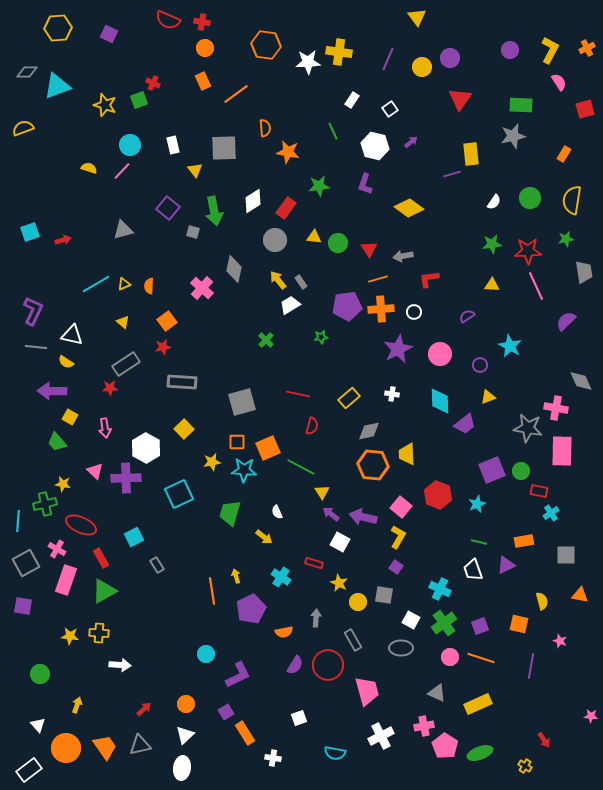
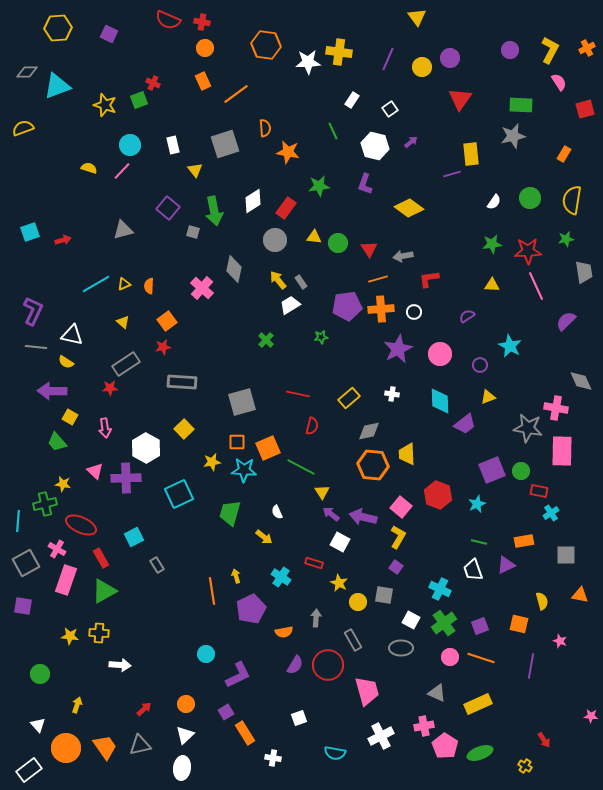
gray square at (224, 148): moved 1 px right, 4 px up; rotated 16 degrees counterclockwise
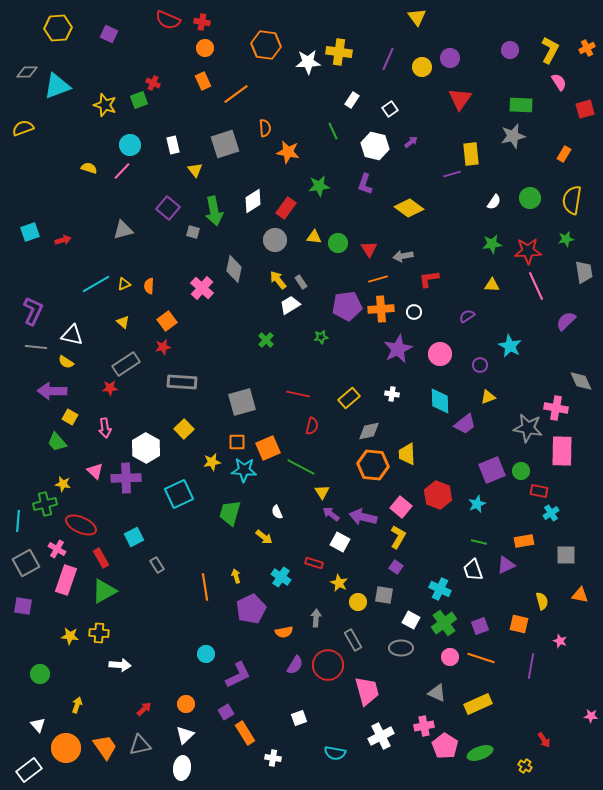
orange line at (212, 591): moved 7 px left, 4 px up
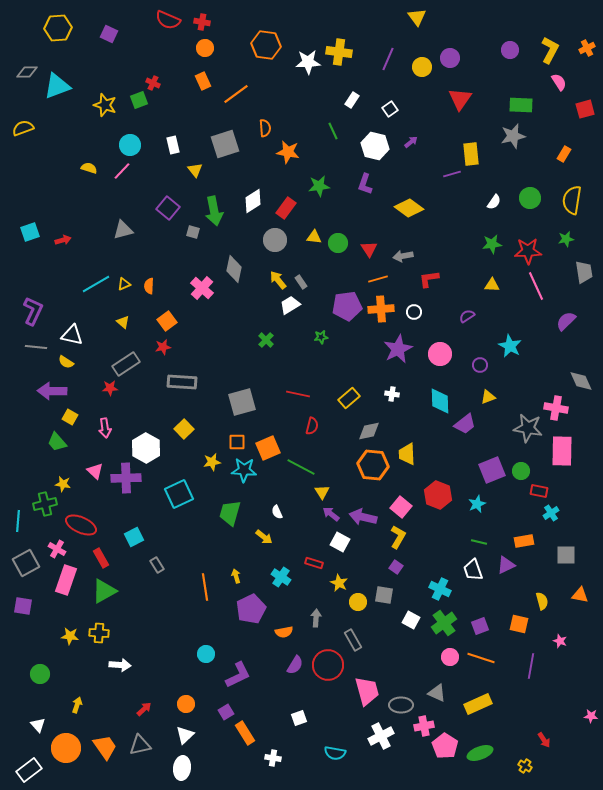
gray ellipse at (401, 648): moved 57 px down
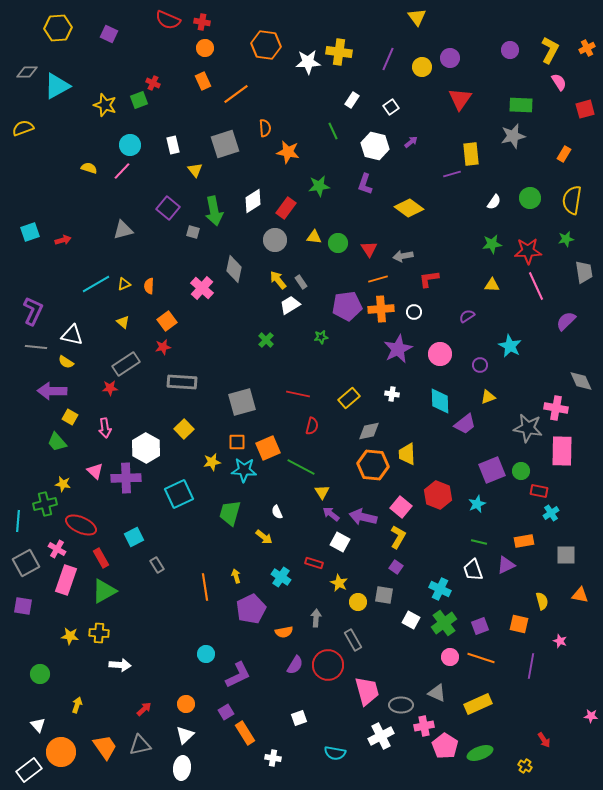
cyan triangle at (57, 86): rotated 8 degrees counterclockwise
white square at (390, 109): moved 1 px right, 2 px up
orange circle at (66, 748): moved 5 px left, 4 px down
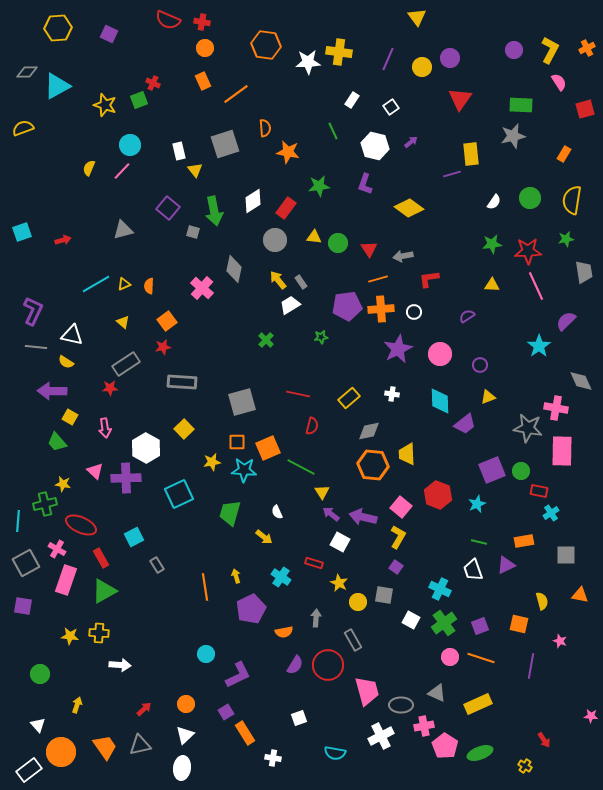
purple circle at (510, 50): moved 4 px right
white rectangle at (173, 145): moved 6 px right, 6 px down
yellow semicircle at (89, 168): rotated 84 degrees counterclockwise
cyan square at (30, 232): moved 8 px left
cyan star at (510, 346): moved 29 px right; rotated 10 degrees clockwise
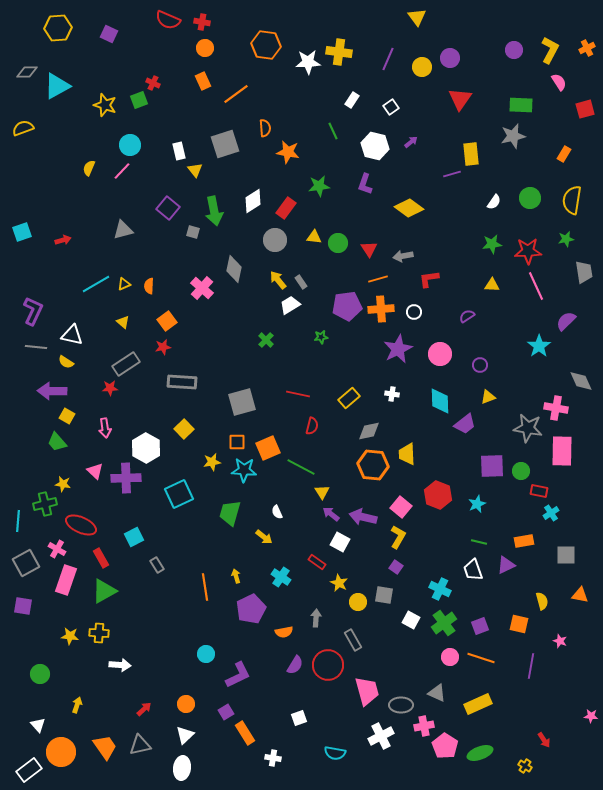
yellow square at (70, 417): moved 3 px left, 1 px up
purple square at (492, 470): moved 4 px up; rotated 20 degrees clockwise
red rectangle at (314, 563): moved 3 px right, 1 px up; rotated 18 degrees clockwise
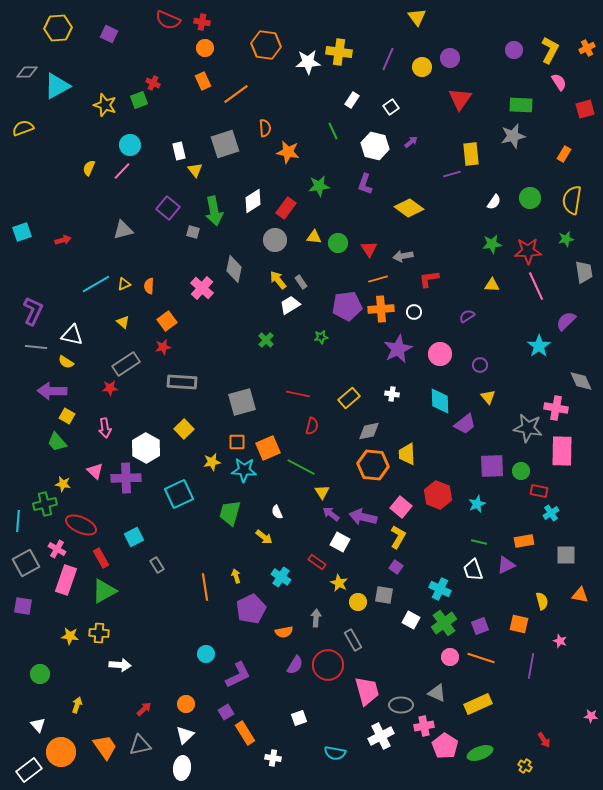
yellow triangle at (488, 397): rotated 49 degrees counterclockwise
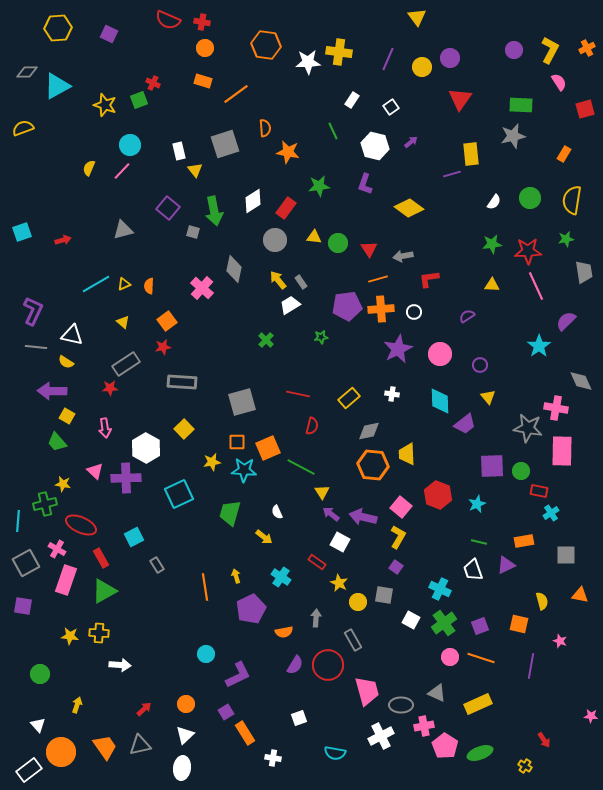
orange rectangle at (203, 81): rotated 48 degrees counterclockwise
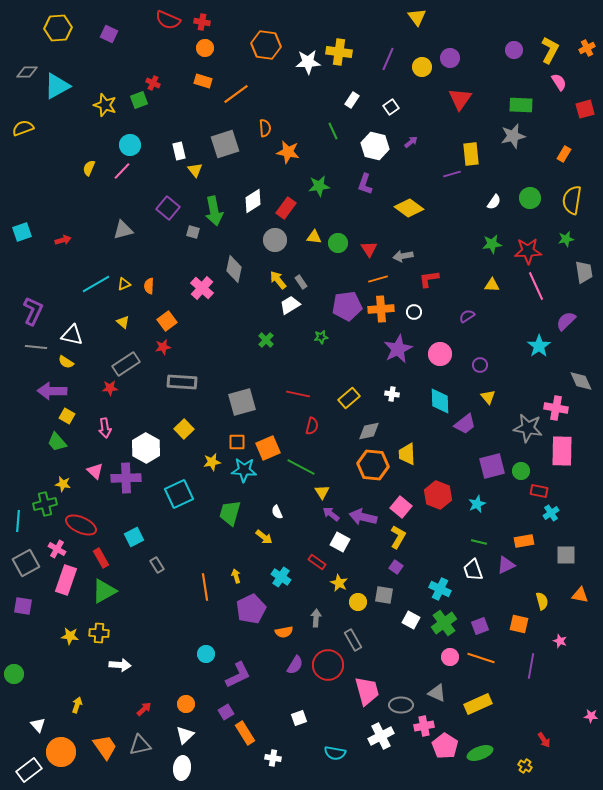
purple square at (492, 466): rotated 12 degrees counterclockwise
green circle at (40, 674): moved 26 px left
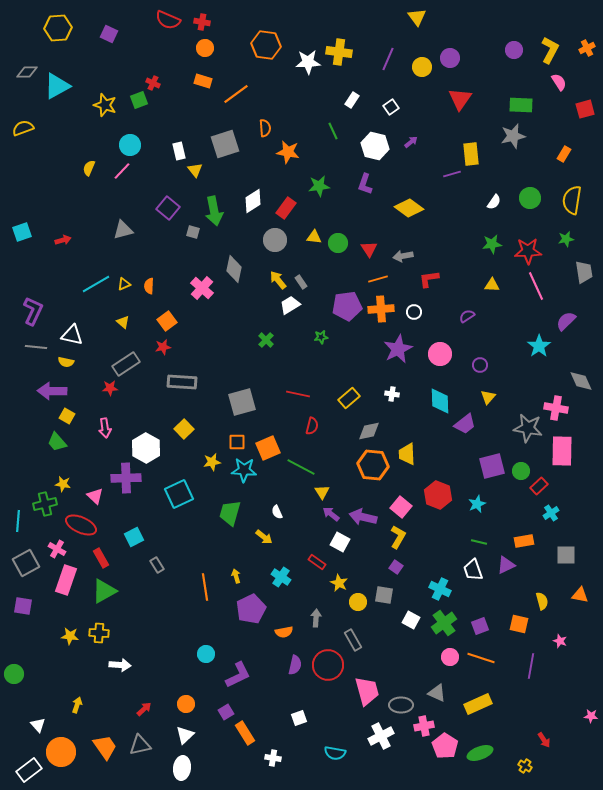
yellow semicircle at (66, 362): rotated 21 degrees counterclockwise
yellow triangle at (488, 397): rotated 21 degrees clockwise
pink triangle at (95, 471): moved 25 px down
red rectangle at (539, 491): moved 5 px up; rotated 54 degrees counterclockwise
purple semicircle at (295, 665): rotated 18 degrees counterclockwise
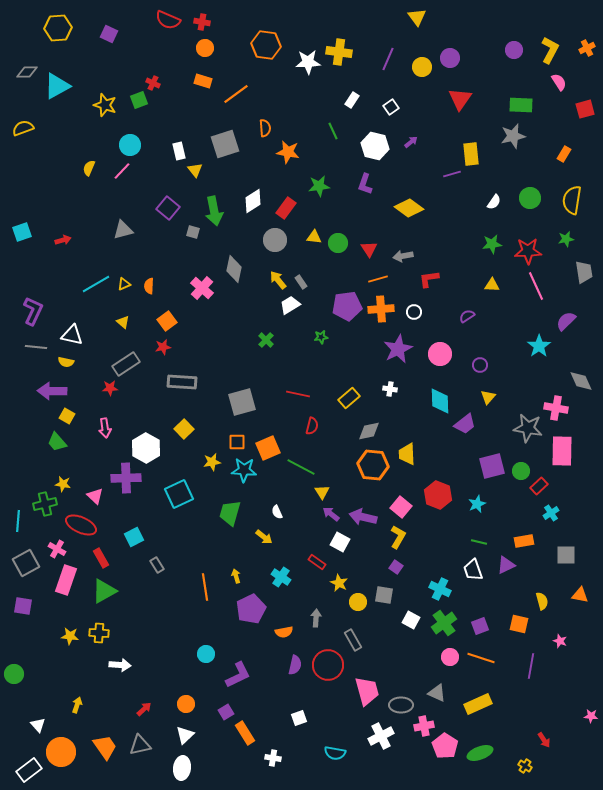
white cross at (392, 394): moved 2 px left, 5 px up
